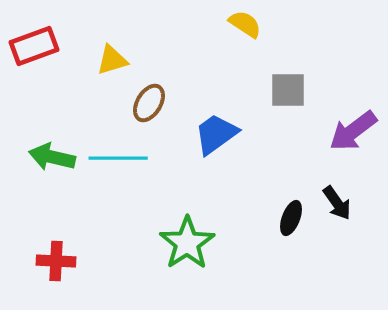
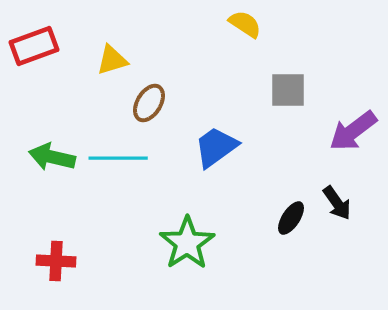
blue trapezoid: moved 13 px down
black ellipse: rotated 12 degrees clockwise
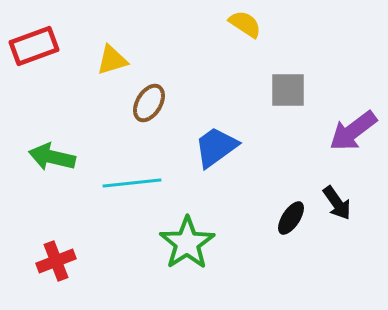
cyan line: moved 14 px right, 25 px down; rotated 6 degrees counterclockwise
red cross: rotated 24 degrees counterclockwise
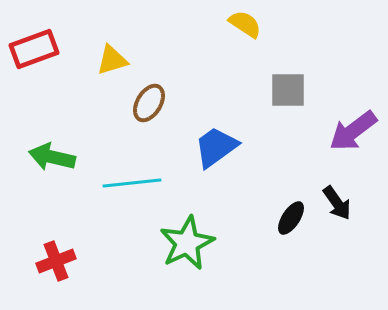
red rectangle: moved 3 px down
green star: rotated 8 degrees clockwise
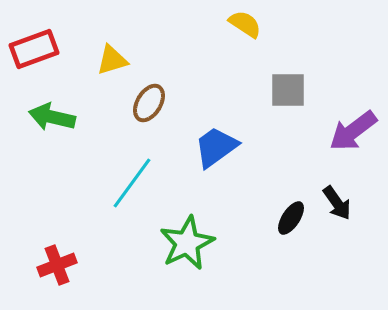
green arrow: moved 40 px up
cyan line: rotated 48 degrees counterclockwise
red cross: moved 1 px right, 4 px down
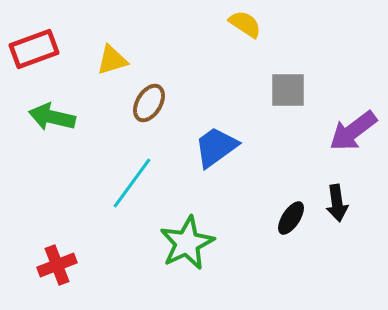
black arrow: rotated 27 degrees clockwise
